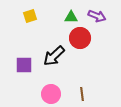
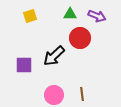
green triangle: moved 1 px left, 3 px up
pink circle: moved 3 px right, 1 px down
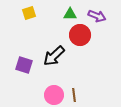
yellow square: moved 1 px left, 3 px up
red circle: moved 3 px up
purple square: rotated 18 degrees clockwise
brown line: moved 8 px left, 1 px down
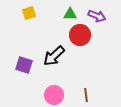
brown line: moved 12 px right
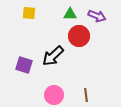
yellow square: rotated 24 degrees clockwise
red circle: moved 1 px left, 1 px down
black arrow: moved 1 px left
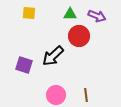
pink circle: moved 2 px right
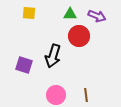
black arrow: rotated 30 degrees counterclockwise
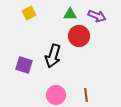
yellow square: rotated 32 degrees counterclockwise
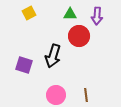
purple arrow: rotated 72 degrees clockwise
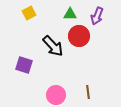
purple arrow: rotated 18 degrees clockwise
black arrow: moved 10 px up; rotated 60 degrees counterclockwise
brown line: moved 2 px right, 3 px up
